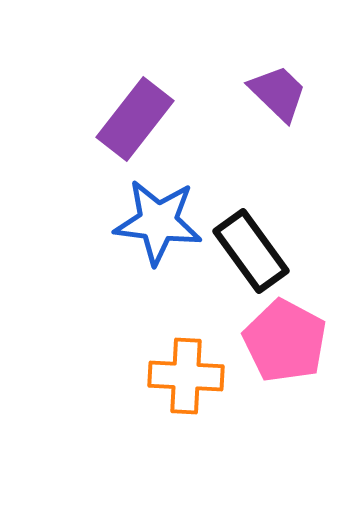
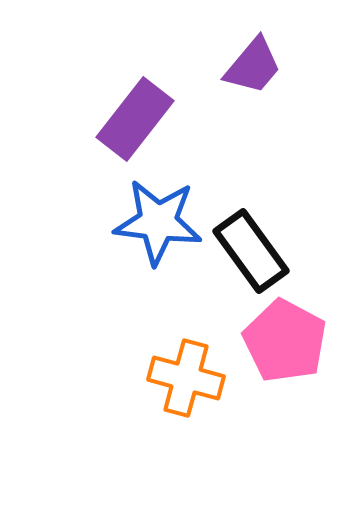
purple trapezoid: moved 25 px left, 27 px up; rotated 86 degrees clockwise
orange cross: moved 2 px down; rotated 12 degrees clockwise
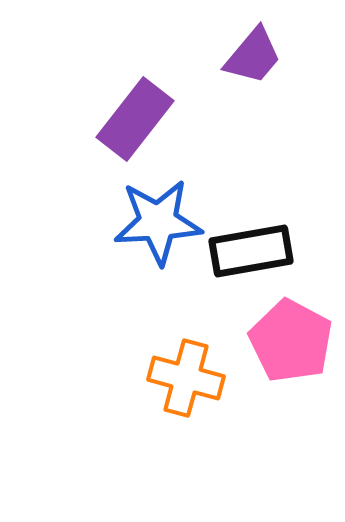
purple trapezoid: moved 10 px up
blue star: rotated 10 degrees counterclockwise
black rectangle: rotated 64 degrees counterclockwise
pink pentagon: moved 6 px right
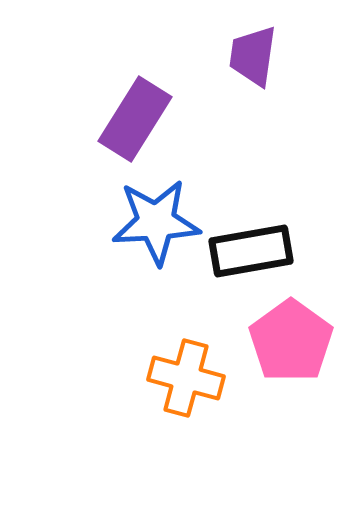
purple trapezoid: rotated 148 degrees clockwise
purple rectangle: rotated 6 degrees counterclockwise
blue star: moved 2 px left
pink pentagon: rotated 8 degrees clockwise
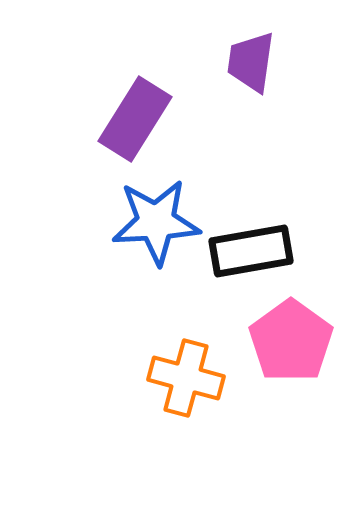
purple trapezoid: moved 2 px left, 6 px down
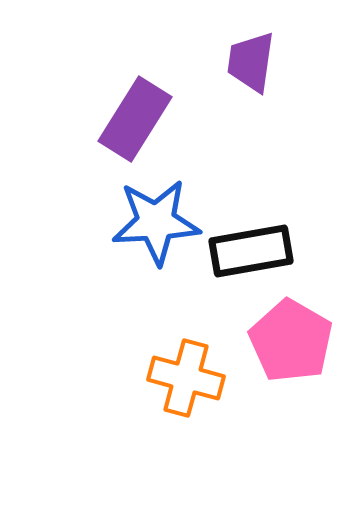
pink pentagon: rotated 6 degrees counterclockwise
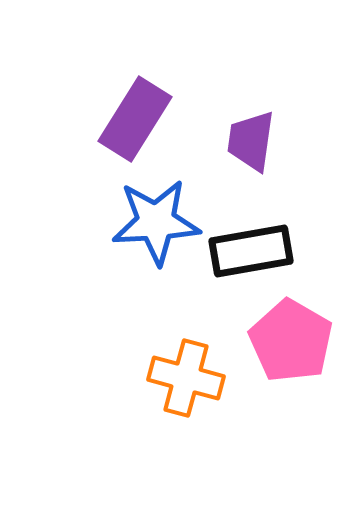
purple trapezoid: moved 79 px down
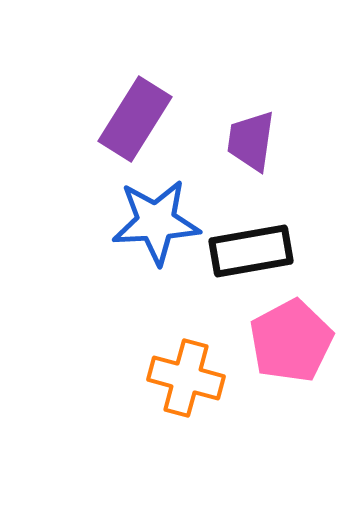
pink pentagon: rotated 14 degrees clockwise
